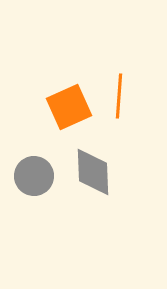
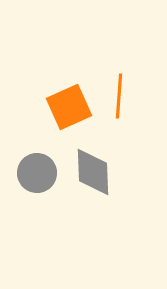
gray circle: moved 3 px right, 3 px up
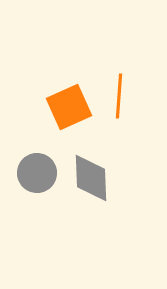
gray diamond: moved 2 px left, 6 px down
